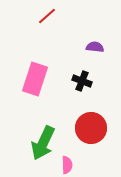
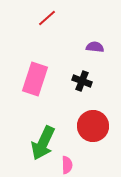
red line: moved 2 px down
red circle: moved 2 px right, 2 px up
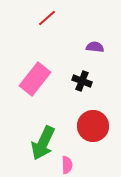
pink rectangle: rotated 20 degrees clockwise
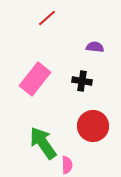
black cross: rotated 12 degrees counterclockwise
green arrow: rotated 120 degrees clockwise
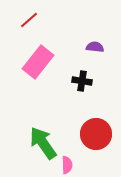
red line: moved 18 px left, 2 px down
pink rectangle: moved 3 px right, 17 px up
red circle: moved 3 px right, 8 px down
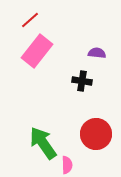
red line: moved 1 px right
purple semicircle: moved 2 px right, 6 px down
pink rectangle: moved 1 px left, 11 px up
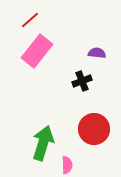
black cross: rotated 30 degrees counterclockwise
red circle: moved 2 px left, 5 px up
green arrow: rotated 52 degrees clockwise
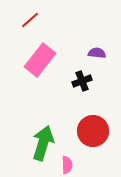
pink rectangle: moved 3 px right, 9 px down
red circle: moved 1 px left, 2 px down
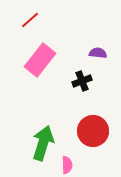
purple semicircle: moved 1 px right
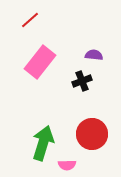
purple semicircle: moved 4 px left, 2 px down
pink rectangle: moved 2 px down
red circle: moved 1 px left, 3 px down
pink semicircle: rotated 90 degrees clockwise
